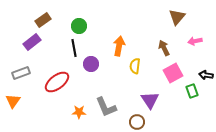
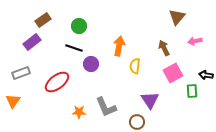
black line: rotated 60 degrees counterclockwise
green rectangle: rotated 16 degrees clockwise
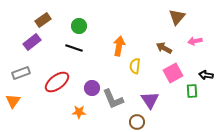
brown arrow: rotated 35 degrees counterclockwise
purple circle: moved 1 px right, 24 px down
gray L-shape: moved 7 px right, 8 px up
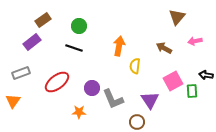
pink square: moved 8 px down
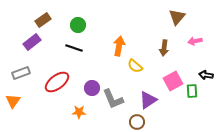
green circle: moved 1 px left, 1 px up
brown arrow: rotated 112 degrees counterclockwise
yellow semicircle: rotated 56 degrees counterclockwise
purple triangle: moved 2 px left; rotated 30 degrees clockwise
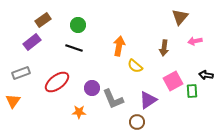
brown triangle: moved 3 px right
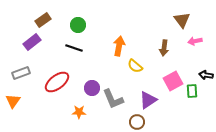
brown triangle: moved 2 px right, 3 px down; rotated 18 degrees counterclockwise
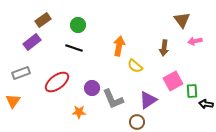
black arrow: moved 29 px down
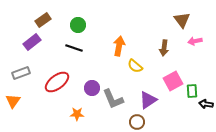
orange star: moved 2 px left, 2 px down
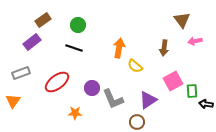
orange arrow: moved 2 px down
orange star: moved 2 px left, 1 px up
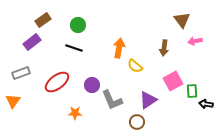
purple circle: moved 3 px up
gray L-shape: moved 1 px left, 1 px down
